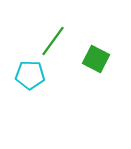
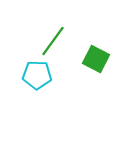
cyan pentagon: moved 7 px right
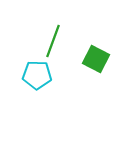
green line: rotated 16 degrees counterclockwise
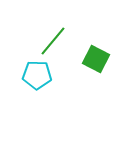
green line: rotated 20 degrees clockwise
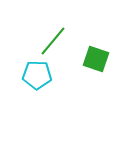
green square: rotated 8 degrees counterclockwise
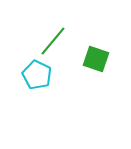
cyan pentagon: rotated 24 degrees clockwise
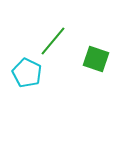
cyan pentagon: moved 10 px left, 2 px up
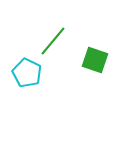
green square: moved 1 px left, 1 px down
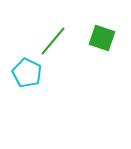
green square: moved 7 px right, 22 px up
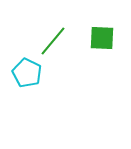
green square: rotated 16 degrees counterclockwise
